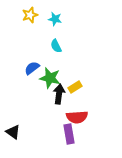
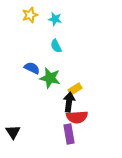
blue semicircle: rotated 63 degrees clockwise
yellow rectangle: moved 2 px down
black arrow: moved 10 px right, 8 px down
black triangle: rotated 21 degrees clockwise
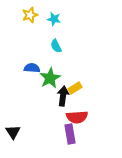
cyan star: moved 1 px left
blue semicircle: rotated 21 degrees counterclockwise
green star: rotated 30 degrees clockwise
yellow rectangle: moved 1 px up
black arrow: moved 6 px left, 6 px up
purple rectangle: moved 1 px right
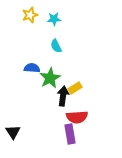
cyan star: rotated 16 degrees counterclockwise
